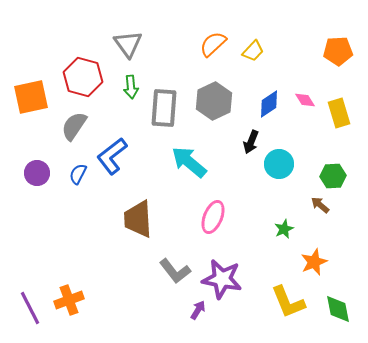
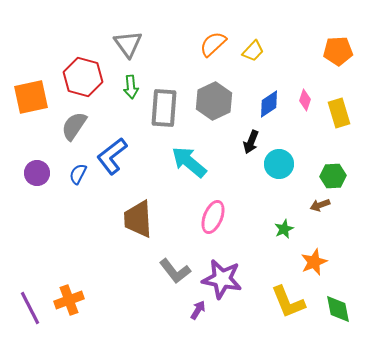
pink diamond: rotated 50 degrees clockwise
brown arrow: rotated 60 degrees counterclockwise
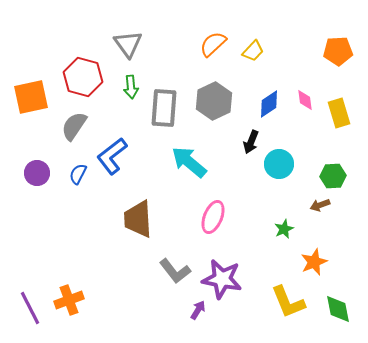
pink diamond: rotated 25 degrees counterclockwise
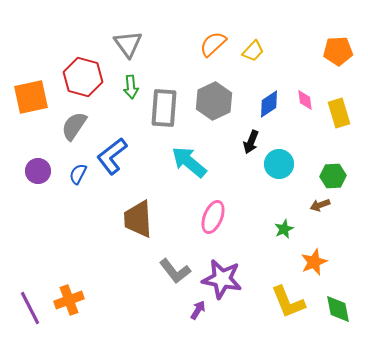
purple circle: moved 1 px right, 2 px up
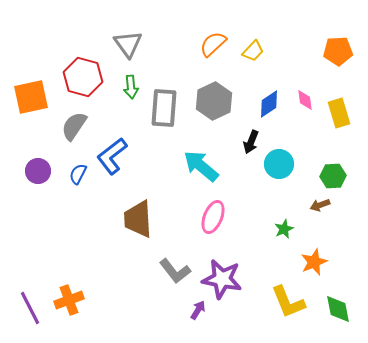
cyan arrow: moved 12 px right, 4 px down
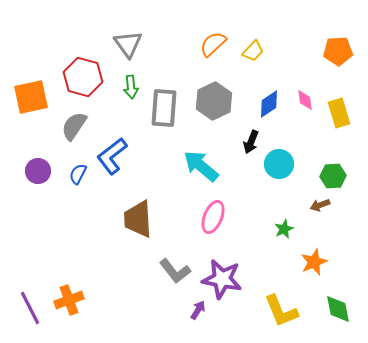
yellow L-shape: moved 7 px left, 9 px down
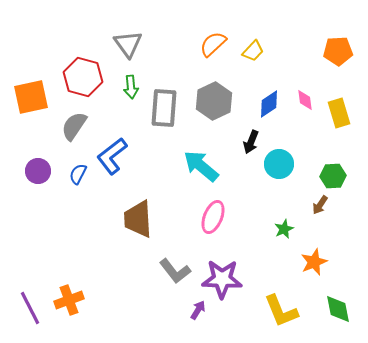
brown arrow: rotated 36 degrees counterclockwise
purple star: rotated 9 degrees counterclockwise
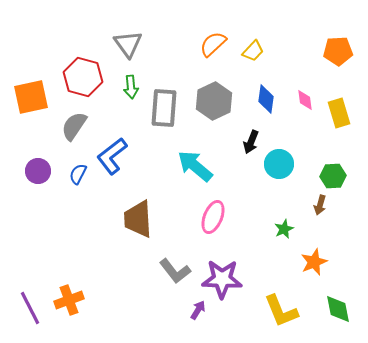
blue diamond: moved 3 px left, 5 px up; rotated 48 degrees counterclockwise
cyan arrow: moved 6 px left
brown arrow: rotated 18 degrees counterclockwise
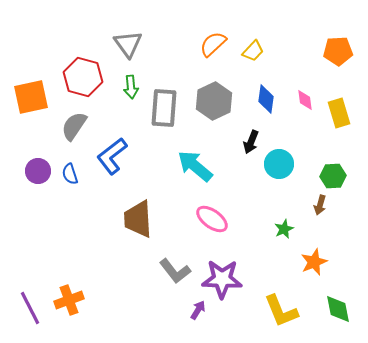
blue semicircle: moved 8 px left; rotated 45 degrees counterclockwise
pink ellipse: moved 1 px left, 2 px down; rotated 76 degrees counterclockwise
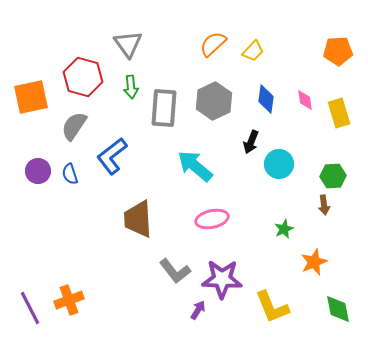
brown arrow: moved 4 px right; rotated 24 degrees counterclockwise
pink ellipse: rotated 48 degrees counterclockwise
yellow L-shape: moved 9 px left, 4 px up
